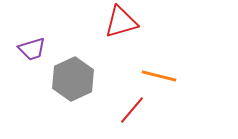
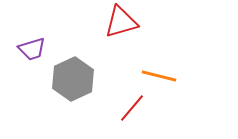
red line: moved 2 px up
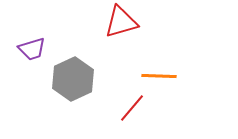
orange line: rotated 12 degrees counterclockwise
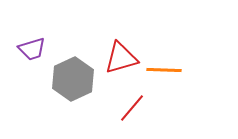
red triangle: moved 36 px down
orange line: moved 5 px right, 6 px up
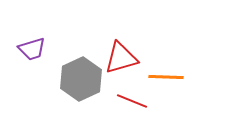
orange line: moved 2 px right, 7 px down
gray hexagon: moved 8 px right
red line: moved 7 px up; rotated 72 degrees clockwise
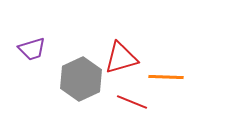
red line: moved 1 px down
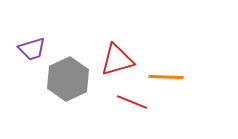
red triangle: moved 4 px left, 2 px down
gray hexagon: moved 13 px left
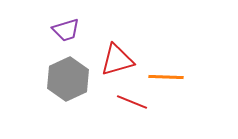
purple trapezoid: moved 34 px right, 19 px up
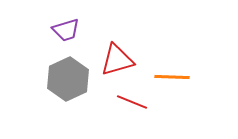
orange line: moved 6 px right
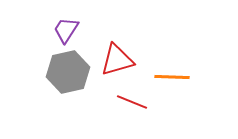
purple trapezoid: rotated 140 degrees clockwise
gray hexagon: moved 7 px up; rotated 12 degrees clockwise
